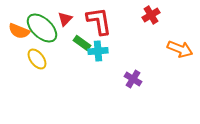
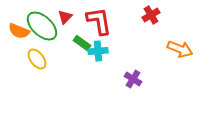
red triangle: moved 2 px up
green ellipse: moved 2 px up
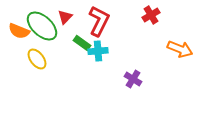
red L-shape: rotated 36 degrees clockwise
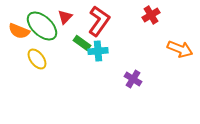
red L-shape: rotated 8 degrees clockwise
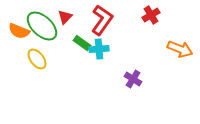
red L-shape: moved 3 px right, 1 px up
cyan cross: moved 1 px right, 2 px up
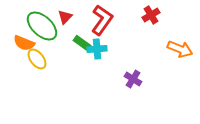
orange semicircle: moved 5 px right, 12 px down
cyan cross: moved 2 px left
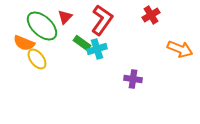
cyan cross: rotated 12 degrees counterclockwise
purple cross: rotated 24 degrees counterclockwise
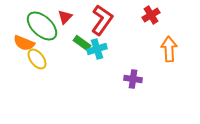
orange arrow: moved 11 px left; rotated 115 degrees counterclockwise
